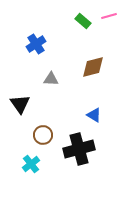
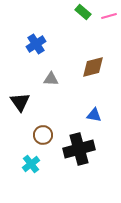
green rectangle: moved 9 px up
black triangle: moved 2 px up
blue triangle: rotated 21 degrees counterclockwise
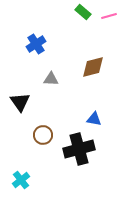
blue triangle: moved 4 px down
cyan cross: moved 10 px left, 16 px down
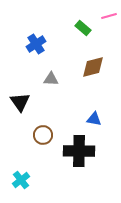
green rectangle: moved 16 px down
black cross: moved 2 px down; rotated 16 degrees clockwise
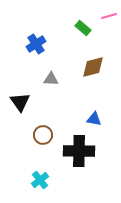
cyan cross: moved 19 px right
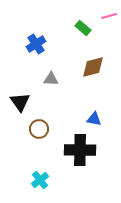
brown circle: moved 4 px left, 6 px up
black cross: moved 1 px right, 1 px up
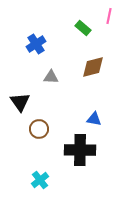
pink line: rotated 63 degrees counterclockwise
gray triangle: moved 2 px up
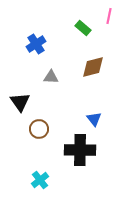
blue triangle: rotated 42 degrees clockwise
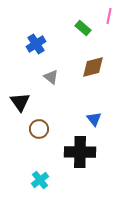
gray triangle: rotated 35 degrees clockwise
black cross: moved 2 px down
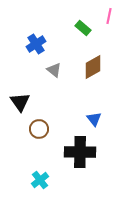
brown diamond: rotated 15 degrees counterclockwise
gray triangle: moved 3 px right, 7 px up
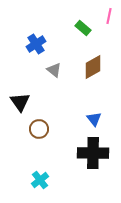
black cross: moved 13 px right, 1 px down
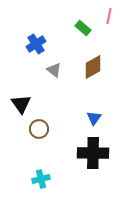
black triangle: moved 1 px right, 2 px down
blue triangle: moved 1 px up; rotated 14 degrees clockwise
cyan cross: moved 1 px right, 1 px up; rotated 24 degrees clockwise
